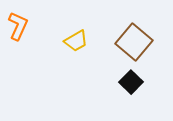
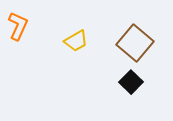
brown square: moved 1 px right, 1 px down
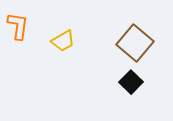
orange L-shape: rotated 16 degrees counterclockwise
yellow trapezoid: moved 13 px left
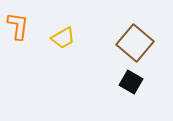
yellow trapezoid: moved 3 px up
black square: rotated 15 degrees counterclockwise
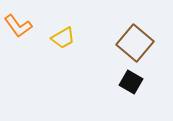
orange L-shape: rotated 136 degrees clockwise
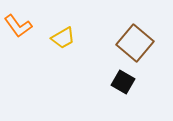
black square: moved 8 px left
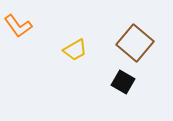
yellow trapezoid: moved 12 px right, 12 px down
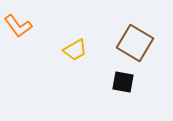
brown square: rotated 9 degrees counterclockwise
black square: rotated 20 degrees counterclockwise
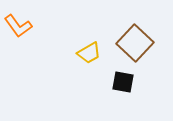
brown square: rotated 12 degrees clockwise
yellow trapezoid: moved 14 px right, 3 px down
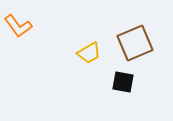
brown square: rotated 24 degrees clockwise
